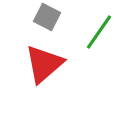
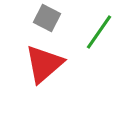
gray square: moved 1 px down
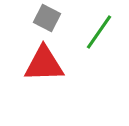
red triangle: rotated 39 degrees clockwise
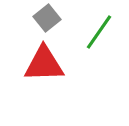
gray square: rotated 24 degrees clockwise
